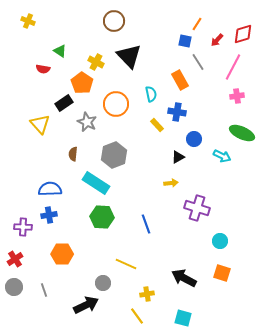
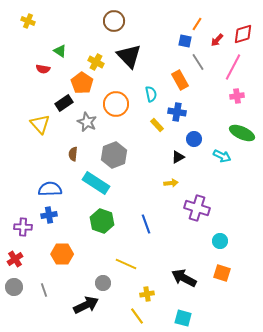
green hexagon at (102, 217): moved 4 px down; rotated 15 degrees clockwise
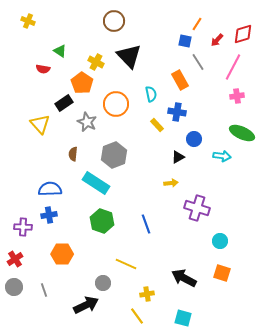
cyan arrow at (222, 156): rotated 18 degrees counterclockwise
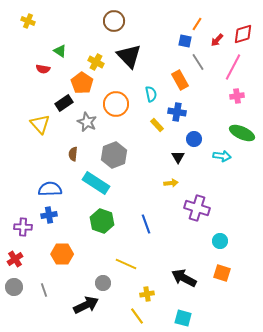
black triangle at (178, 157): rotated 32 degrees counterclockwise
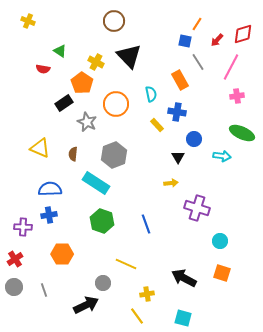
pink line at (233, 67): moved 2 px left
yellow triangle at (40, 124): moved 24 px down; rotated 25 degrees counterclockwise
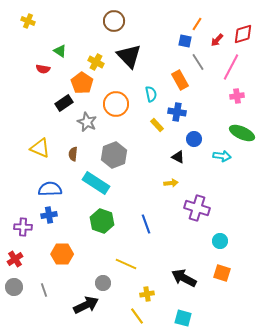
black triangle at (178, 157): rotated 32 degrees counterclockwise
